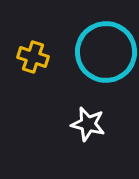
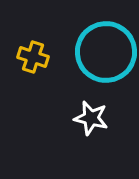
white star: moved 3 px right, 6 px up
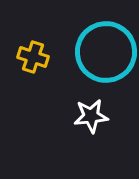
white star: moved 2 px up; rotated 20 degrees counterclockwise
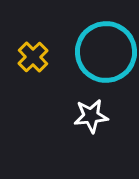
yellow cross: rotated 28 degrees clockwise
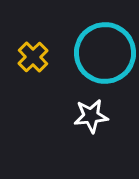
cyan circle: moved 1 px left, 1 px down
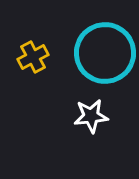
yellow cross: rotated 16 degrees clockwise
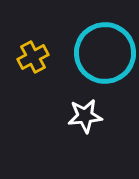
white star: moved 6 px left
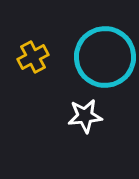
cyan circle: moved 4 px down
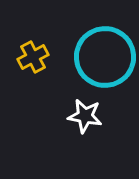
white star: rotated 16 degrees clockwise
